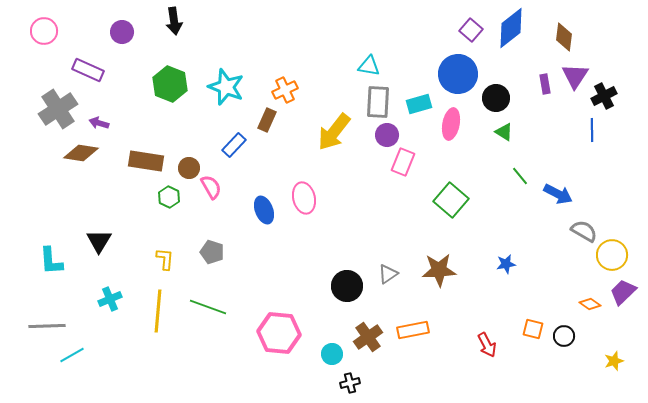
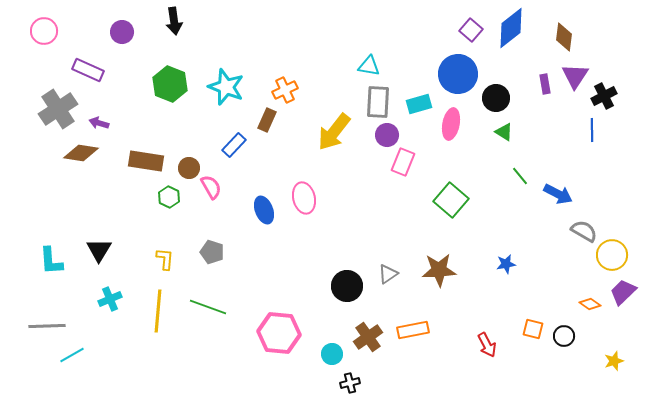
black triangle at (99, 241): moved 9 px down
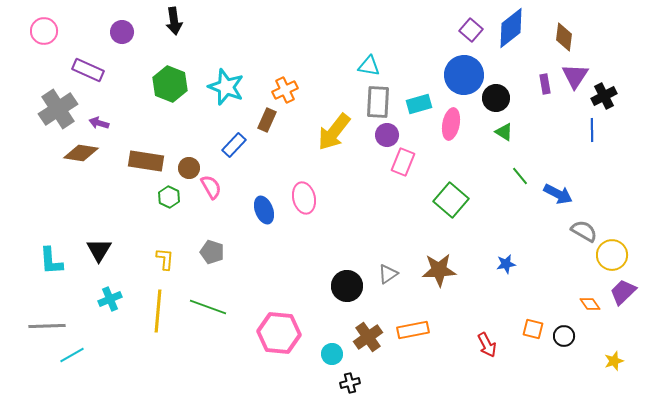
blue circle at (458, 74): moved 6 px right, 1 px down
orange diamond at (590, 304): rotated 20 degrees clockwise
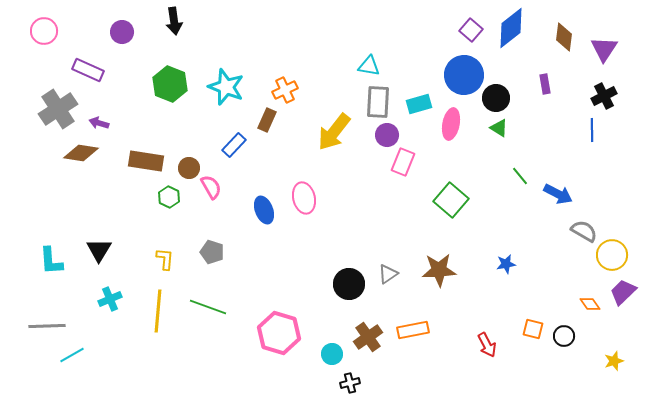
purple triangle at (575, 76): moved 29 px right, 27 px up
green triangle at (504, 132): moved 5 px left, 4 px up
black circle at (347, 286): moved 2 px right, 2 px up
pink hexagon at (279, 333): rotated 12 degrees clockwise
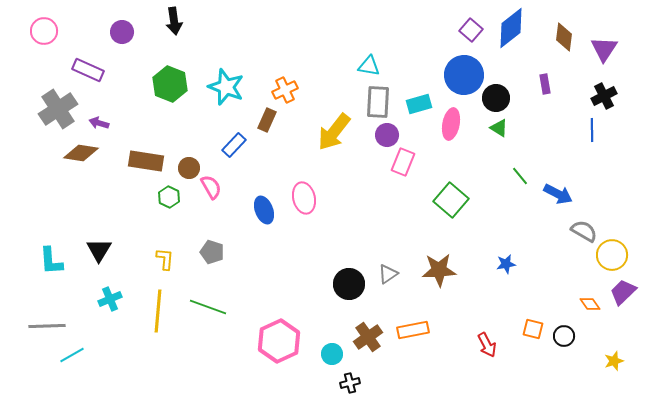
pink hexagon at (279, 333): moved 8 px down; rotated 18 degrees clockwise
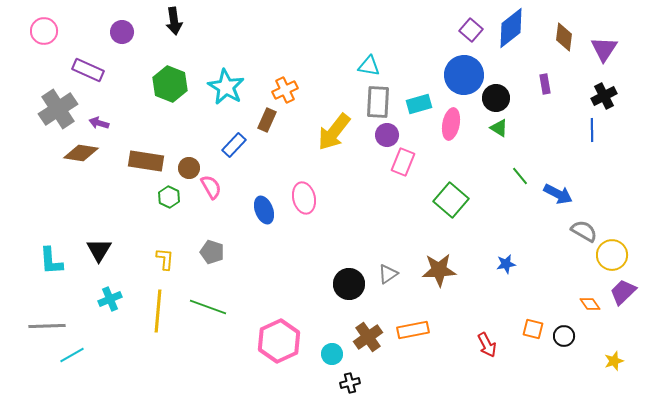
cyan star at (226, 87): rotated 9 degrees clockwise
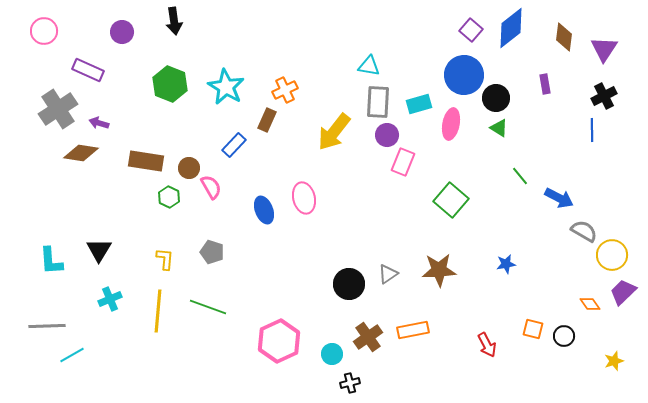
blue arrow at (558, 194): moved 1 px right, 4 px down
